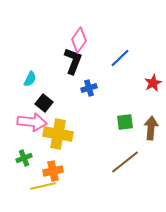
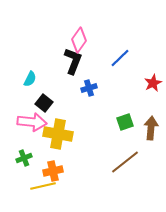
green square: rotated 12 degrees counterclockwise
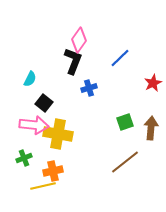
pink arrow: moved 2 px right, 3 px down
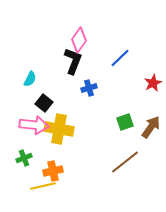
brown arrow: moved 1 px up; rotated 30 degrees clockwise
yellow cross: moved 1 px right, 5 px up
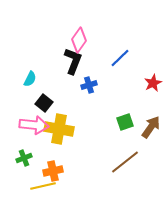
blue cross: moved 3 px up
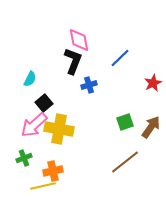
pink diamond: rotated 45 degrees counterclockwise
black square: rotated 12 degrees clockwise
pink arrow: rotated 132 degrees clockwise
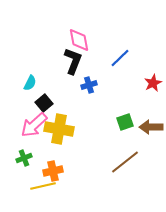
cyan semicircle: moved 4 px down
brown arrow: rotated 125 degrees counterclockwise
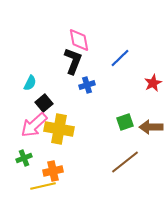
blue cross: moved 2 px left
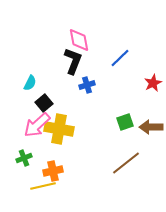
pink arrow: moved 3 px right
brown line: moved 1 px right, 1 px down
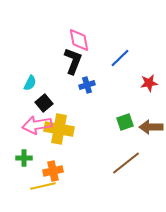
red star: moved 4 px left; rotated 18 degrees clockwise
pink arrow: rotated 32 degrees clockwise
green cross: rotated 21 degrees clockwise
